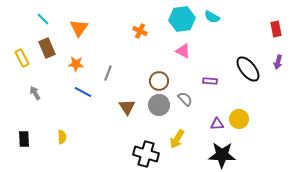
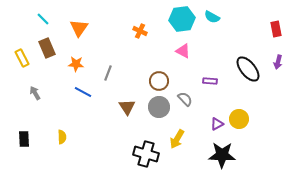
gray circle: moved 2 px down
purple triangle: rotated 24 degrees counterclockwise
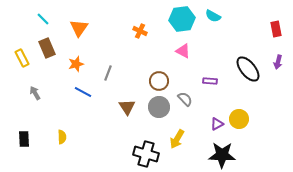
cyan semicircle: moved 1 px right, 1 px up
orange star: rotated 21 degrees counterclockwise
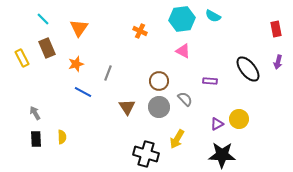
gray arrow: moved 20 px down
black rectangle: moved 12 px right
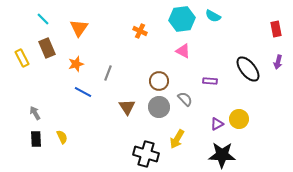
yellow semicircle: rotated 24 degrees counterclockwise
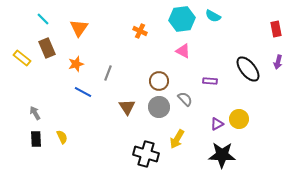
yellow rectangle: rotated 24 degrees counterclockwise
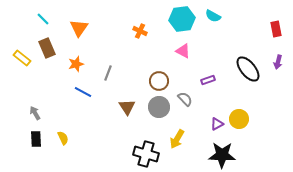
purple rectangle: moved 2 px left, 1 px up; rotated 24 degrees counterclockwise
yellow semicircle: moved 1 px right, 1 px down
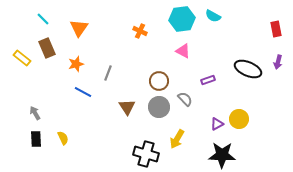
black ellipse: rotated 28 degrees counterclockwise
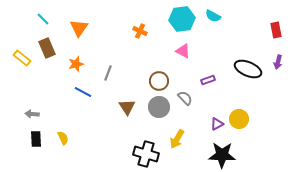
red rectangle: moved 1 px down
gray semicircle: moved 1 px up
gray arrow: moved 3 px left, 1 px down; rotated 56 degrees counterclockwise
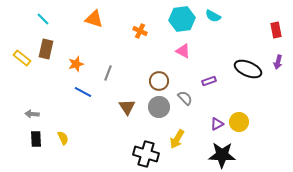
orange triangle: moved 15 px right, 9 px up; rotated 48 degrees counterclockwise
brown rectangle: moved 1 px left, 1 px down; rotated 36 degrees clockwise
purple rectangle: moved 1 px right, 1 px down
yellow circle: moved 3 px down
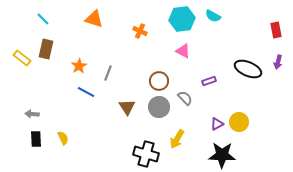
orange star: moved 3 px right, 2 px down; rotated 14 degrees counterclockwise
blue line: moved 3 px right
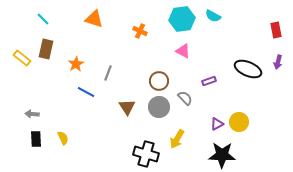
orange star: moved 3 px left, 2 px up
